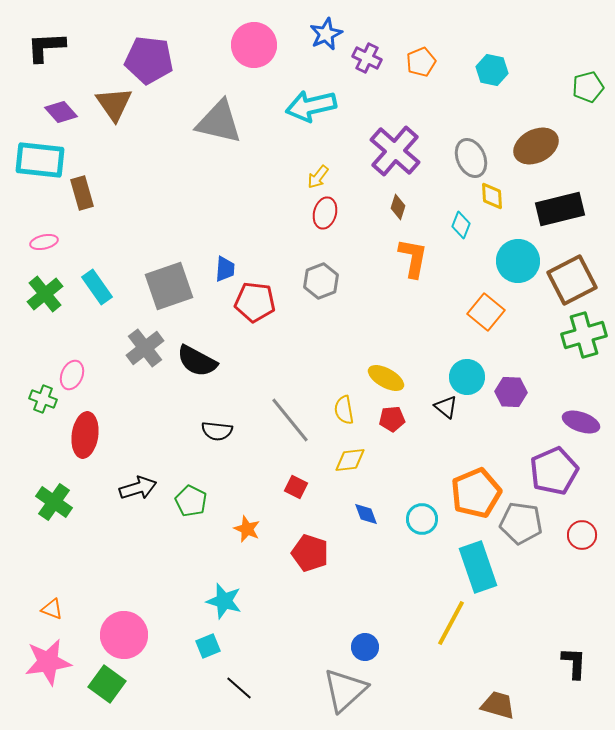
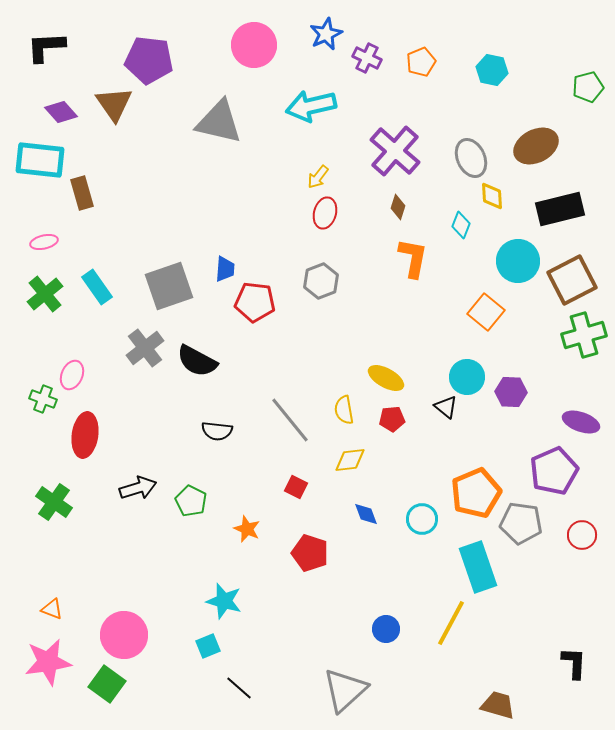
blue circle at (365, 647): moved 21 px right, 18 px up
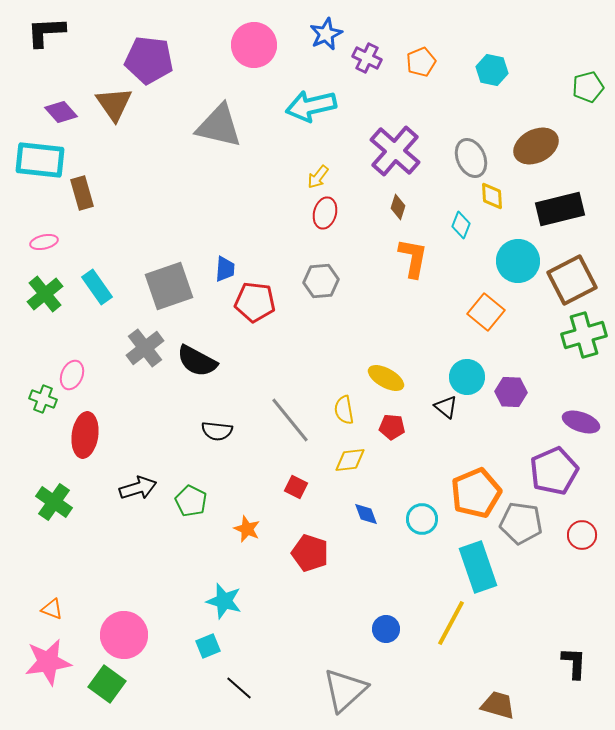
black L-shape at (46, 47): moved 15 px up
gray triangle at (219, 122): moved 4 px down
gray hexagon at (321, 281): rotated 16 degrees clockwise
red pentagon at (392, 419): moved 8 px down; rotated 10 degrees clockwise
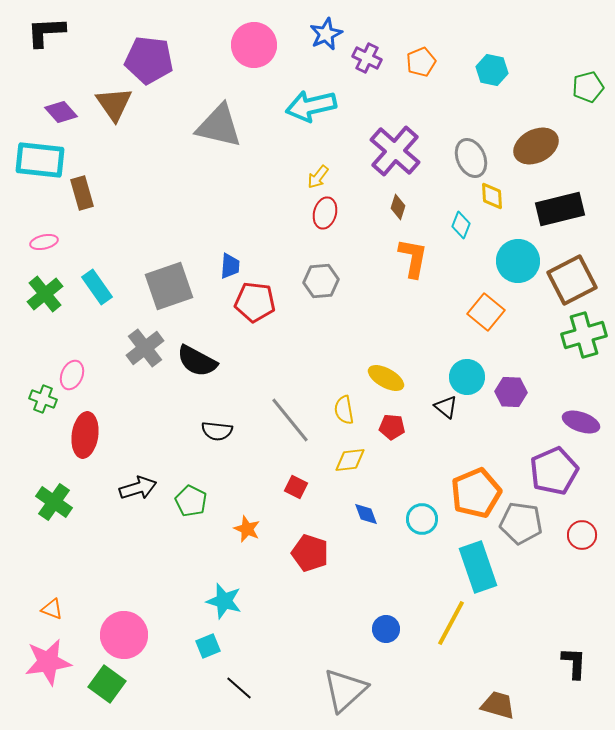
blue trapezoid at (225, 269): moved 5 px right, 3 px up
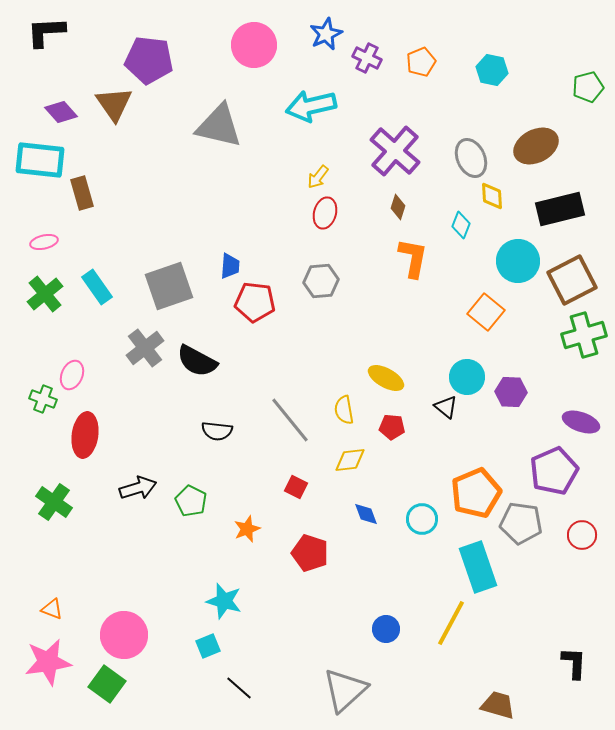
orange star at (247, 529): rotated 28 degrees clockwise
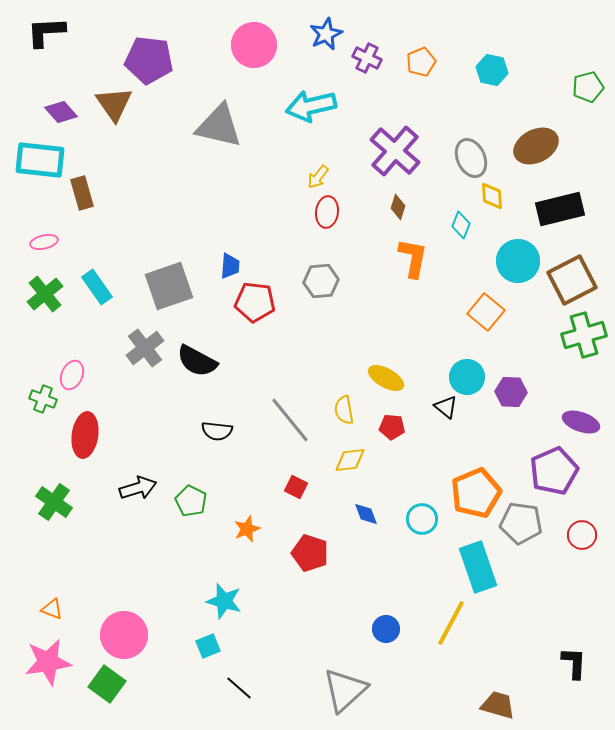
red ellipse at (325, 213): moved 2 px right, 1 px up; rotated 8 degrees counterclockwise
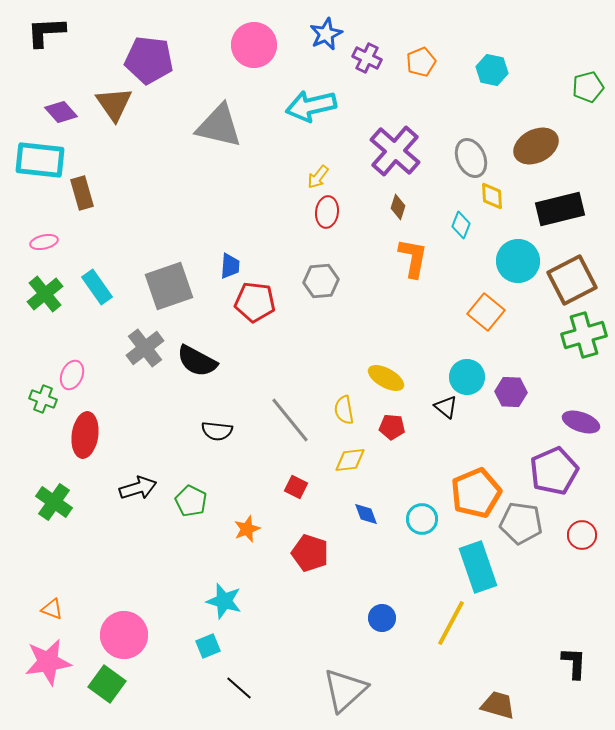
blue circle at (386, 629): moved 4 px left, 11 px up
